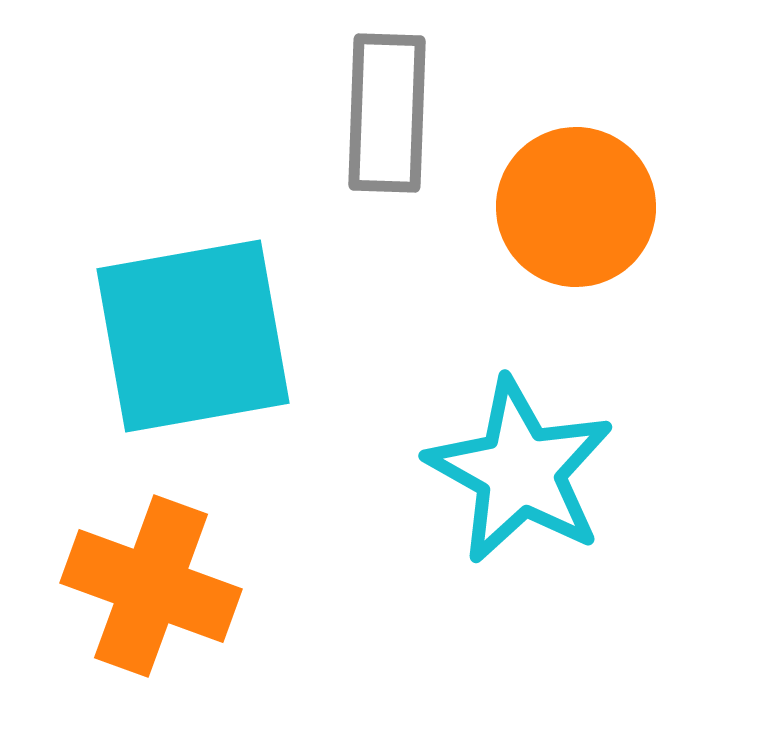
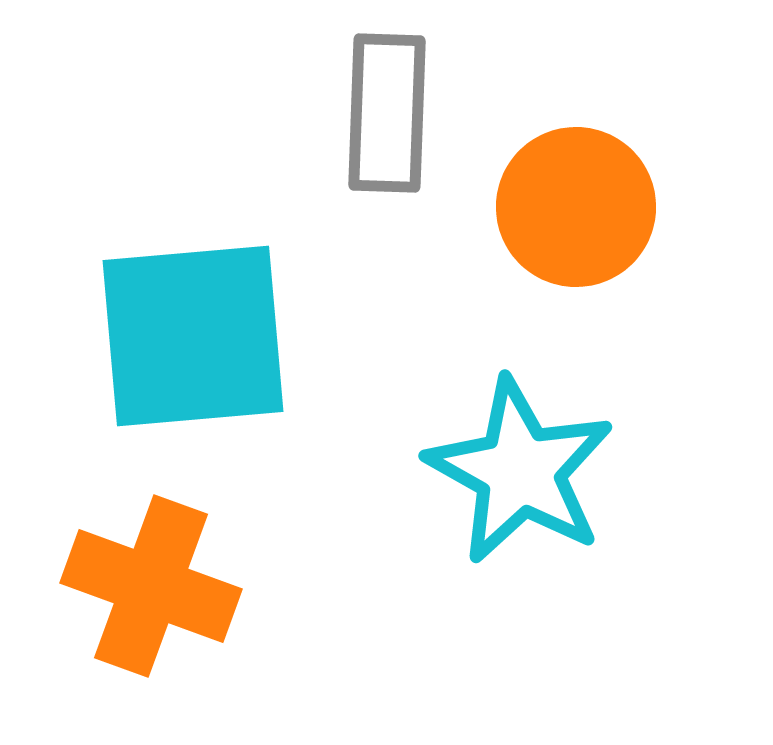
cyan square: rotated 5 degrees clockwise
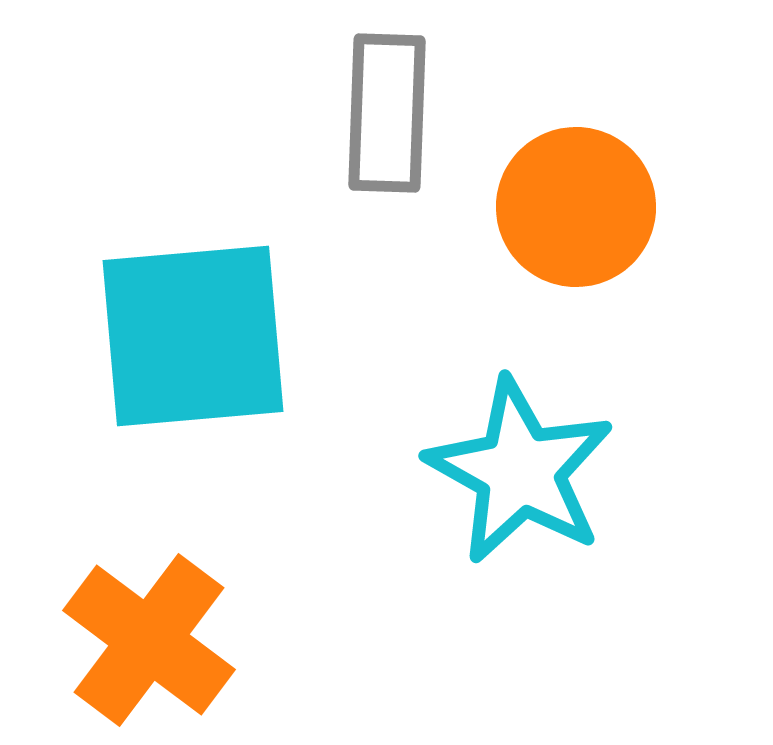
orange cross: moved 2 px left, 54 px down; rotated 17 degrees clockwise
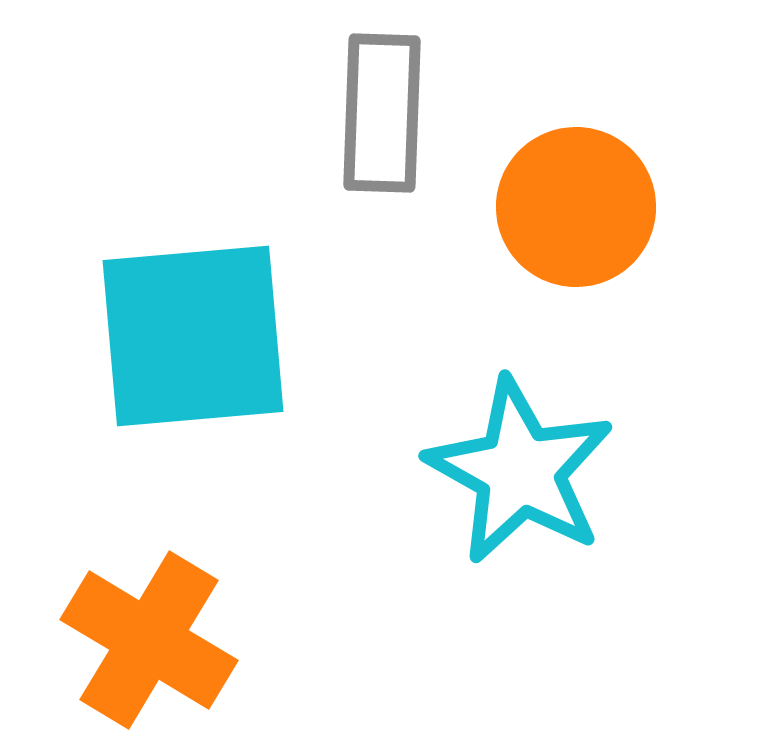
gray rectangle: moved 5 px left
orange cross: rotated 6 degrees counterclockwise
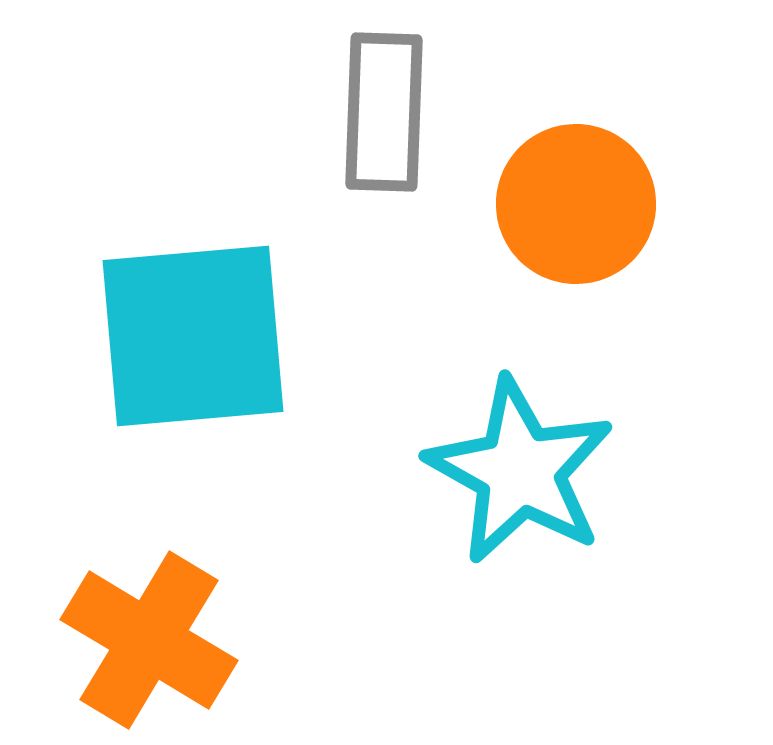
gray rectangle: moved 2 px right, 1 px up
orange circle: moved 3 px up
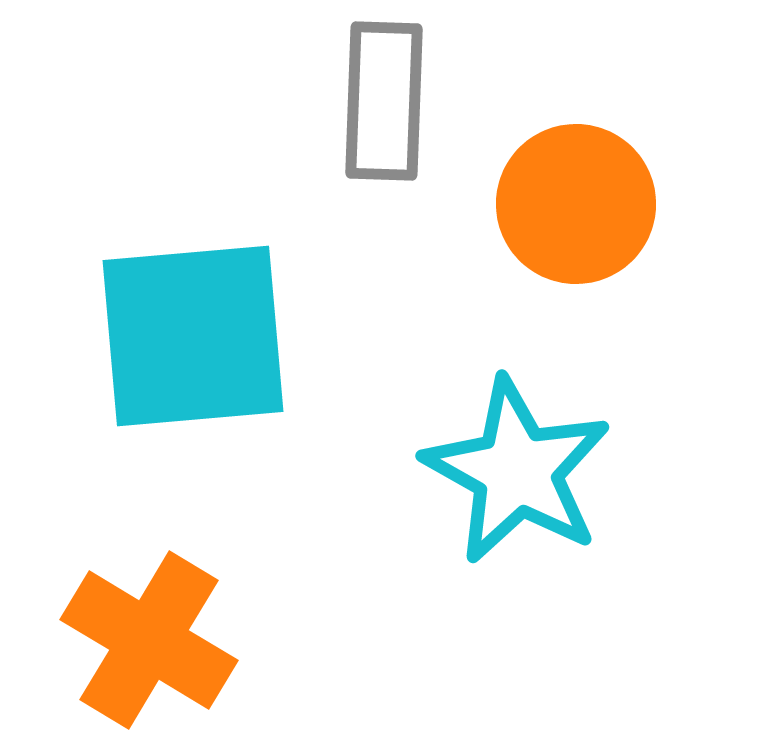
gray rectangle: moved 11 px up
cyan star: moved 3 px left
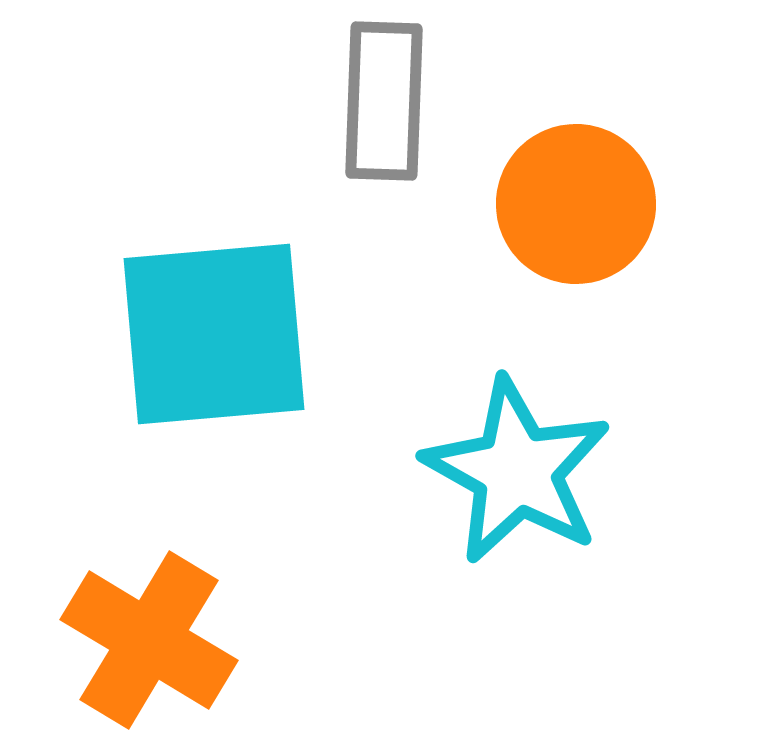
cyan square: moved 21 px right, 2 px up
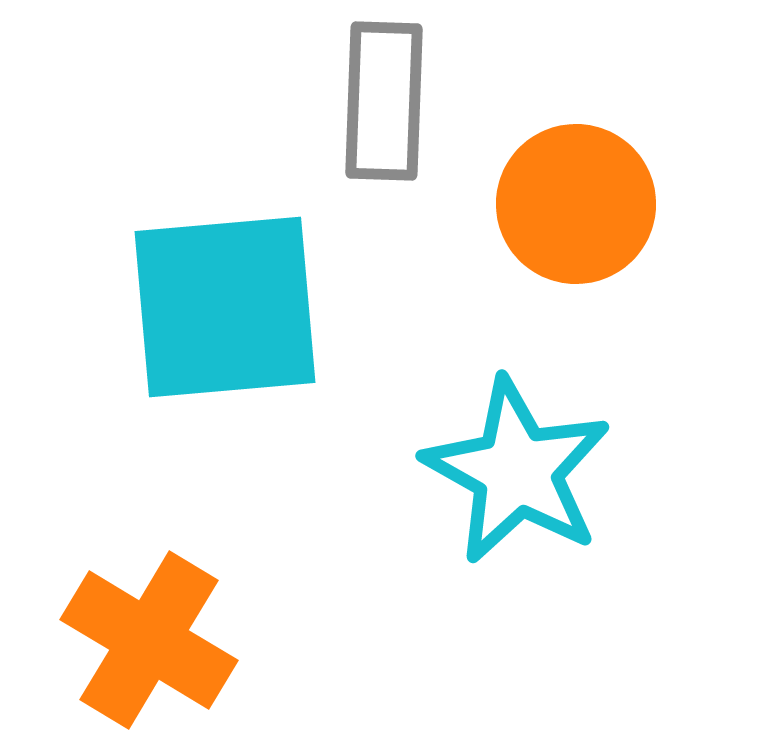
cyan square: moved 11 px right, 27 px up
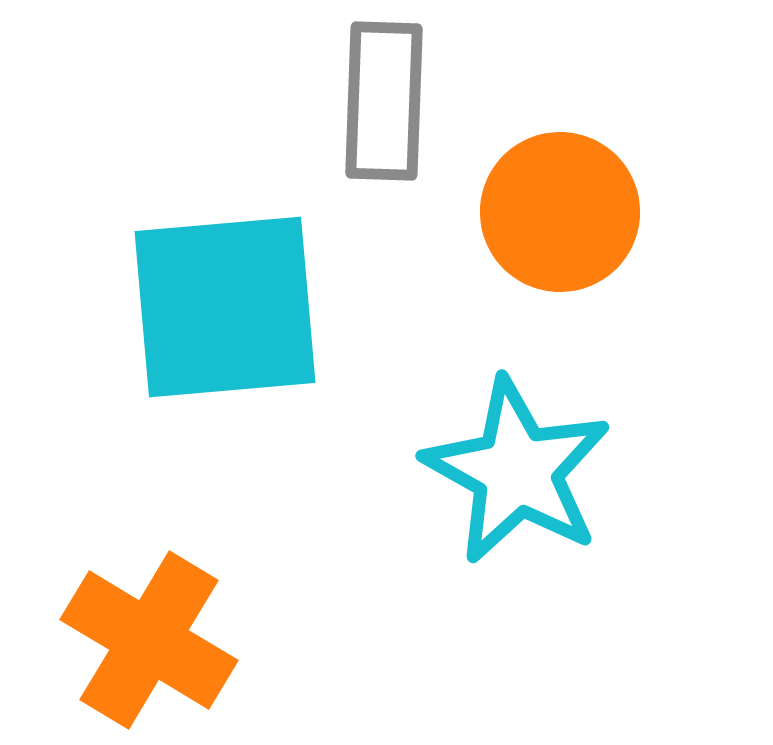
orange circle: moved 16 px left, 8 px down
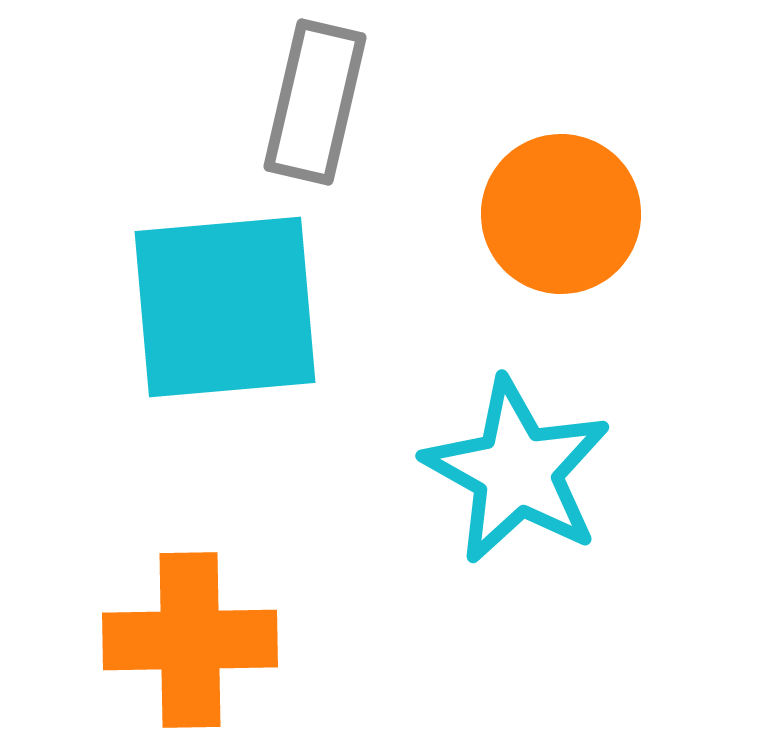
gray rectangle: moved 69 px left, 1 px down; rotated 11 degrees clockwise
orange circle: moved 1 px right, 2 px down
orange cross: moved 41 px right; rotated 32 degrees counterclockwise
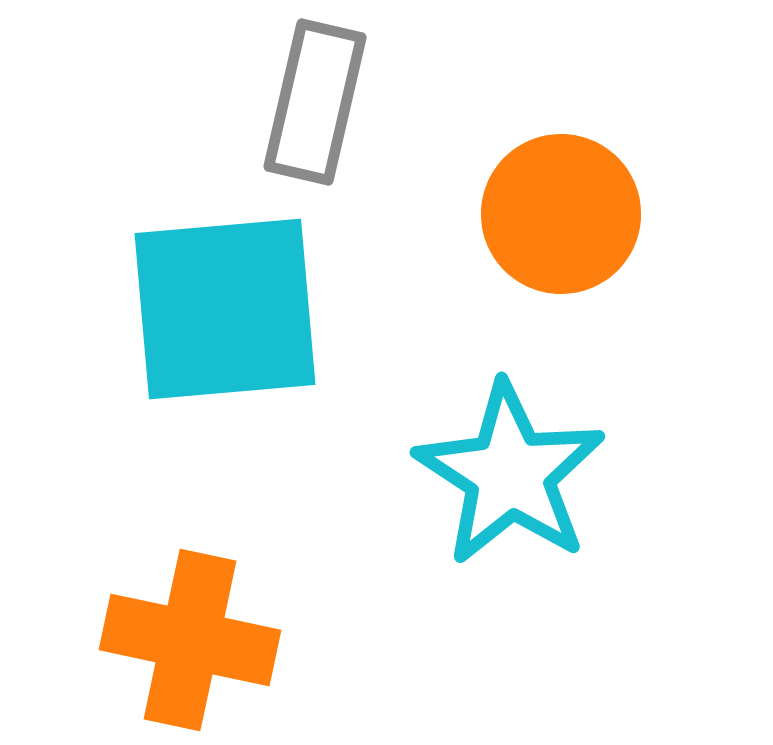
cyan square: moved 2 px down
cyan star: moved 7 px left, 3 px down; rotated 4 degrees clockwise
orange cross: rotated 13 degrees clockwise
